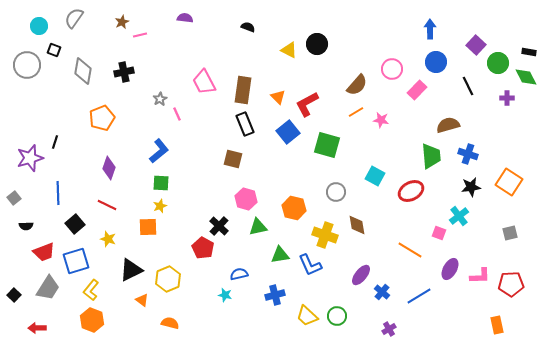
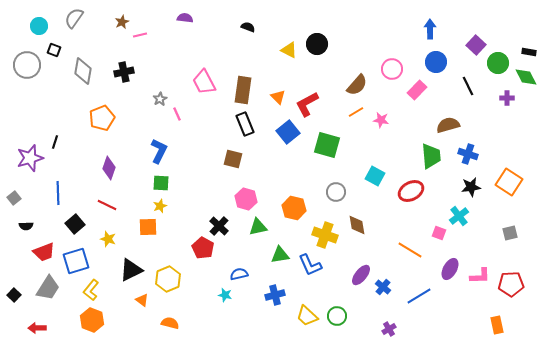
blue L-shape at (159, 151): rotated 25 degrees counterclockwise
blue cross at (382, 292): moved 1 px right, 5 px up
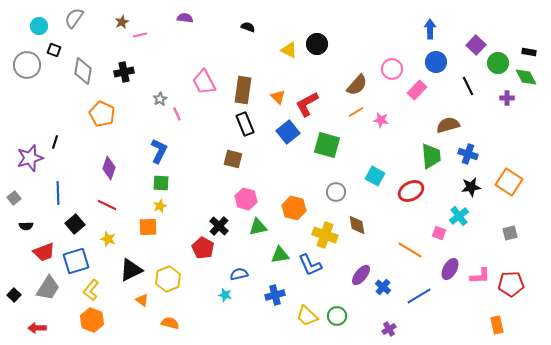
orange pentagon at (102, 118): moved 4 px up; rotated 25 degrees counterclockwise
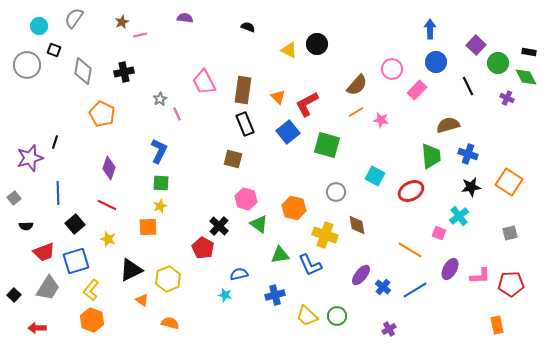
purple cross at (507, 98): rotated 24 degrees clockwise
green triangle at (258, 227): moved 1 px right, 3 px up; rotated 48 degrees clockwise
blue line at (419, 296): moved 4 px left, 6 px up
